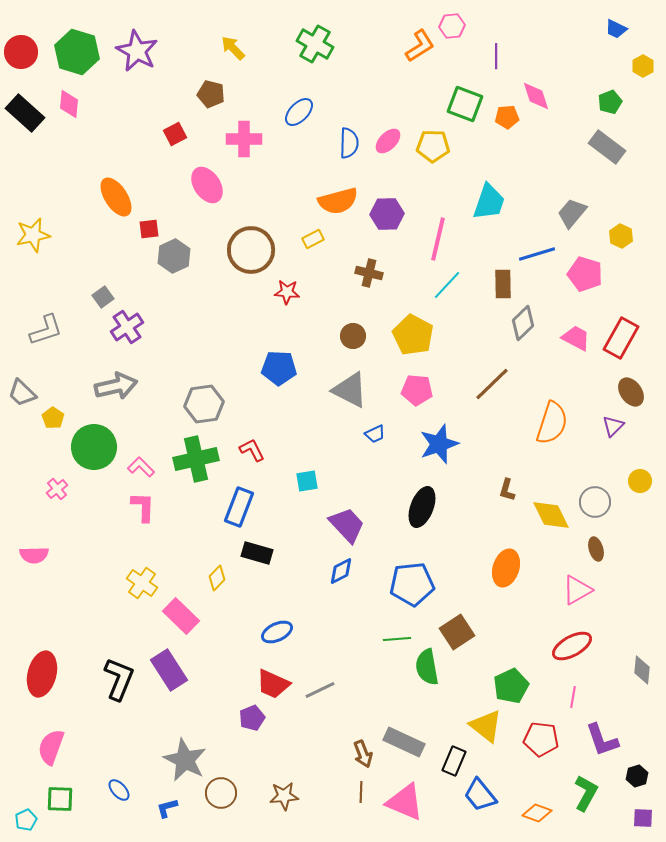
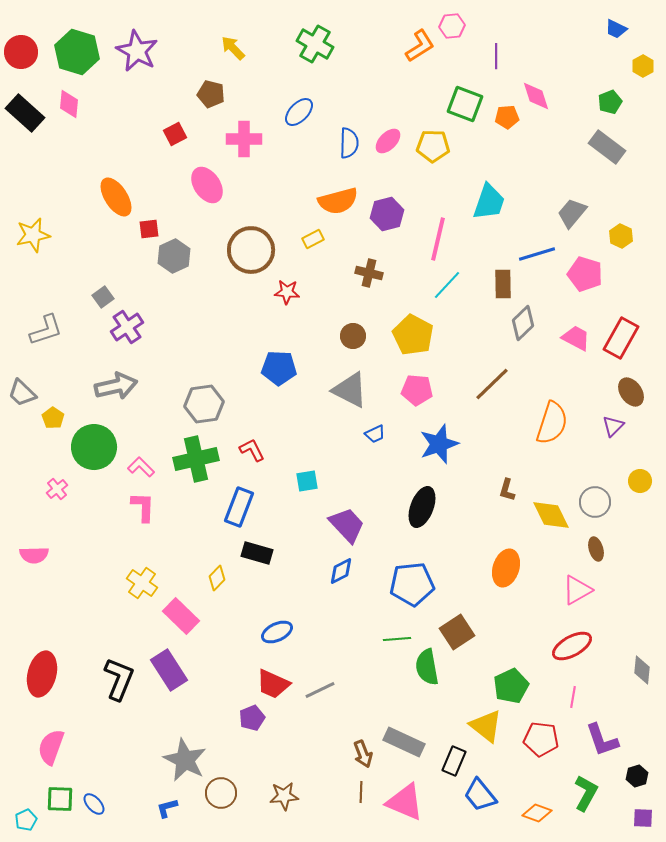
purple hexagon at (387, 214): rotated 12 degrees counterclockwise
blue ellipse at (119, 790): moved 25 px left, 14 px down
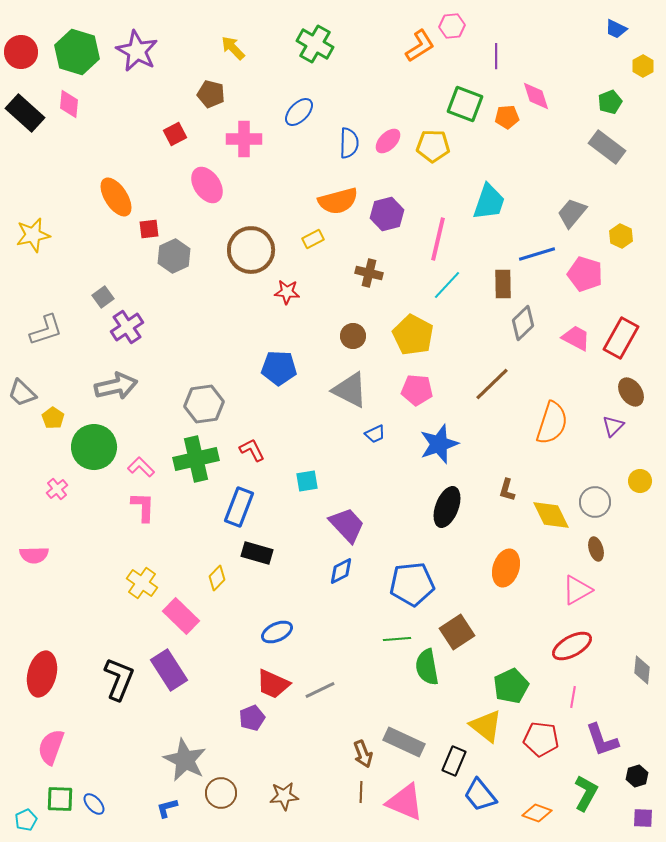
black ellipse at (422, 507): moved 25 px right
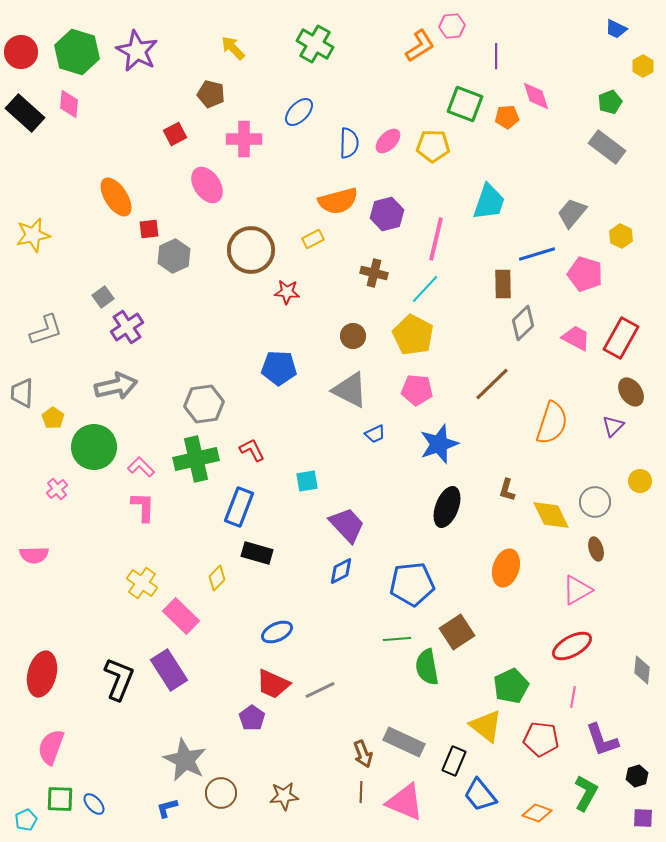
pink line at (438, 239): moved 2 px left
brown cross at (369, 273): moved 5 px right
cyan line at (447, 285): moved 22 px left, 4 px down
gray trapezoid at (22, 393): rotated 48 degrees clockwise
purple pentagon at (252, 718): rotated 15 degrees counterclockwise
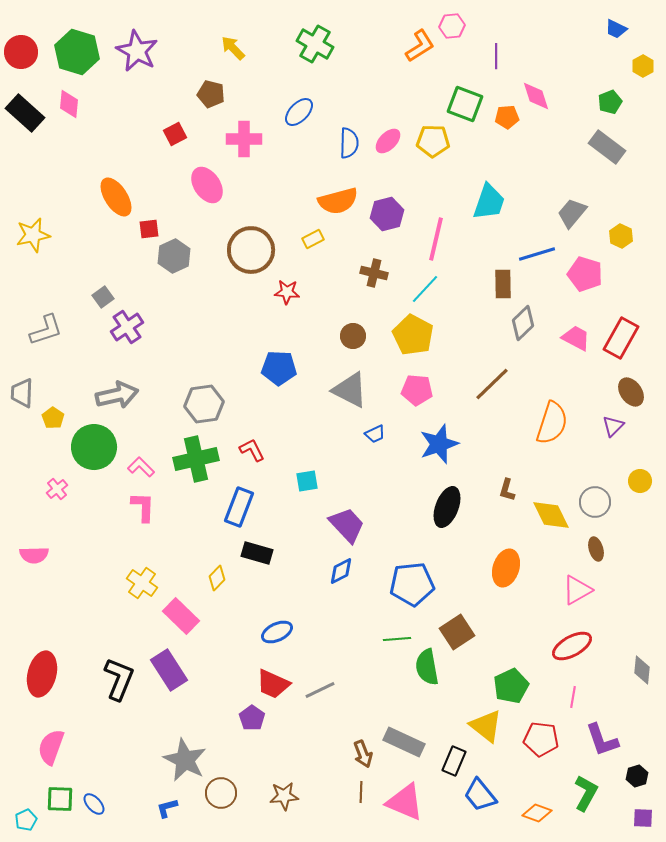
yellow pentagon at (433, 146): moved 5 px up
gray arrow at (116, 386): moved 1 px right, 9 px down
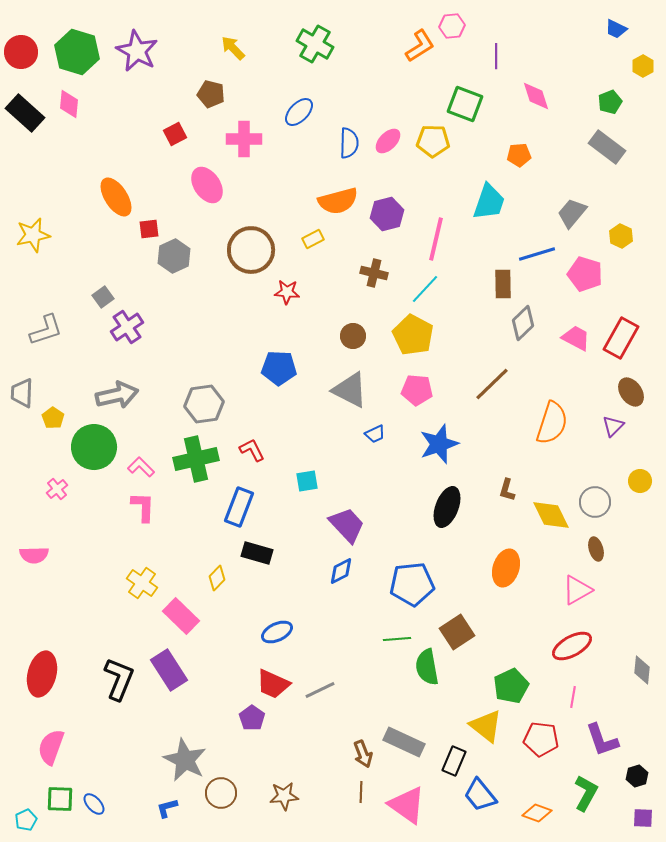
orange pentagon at (507, 117): moved 12 px right, 38 px down
pink triangle at (405, 802): moved 2 px right, 3 px down; rotated 12 degrees clockwise
